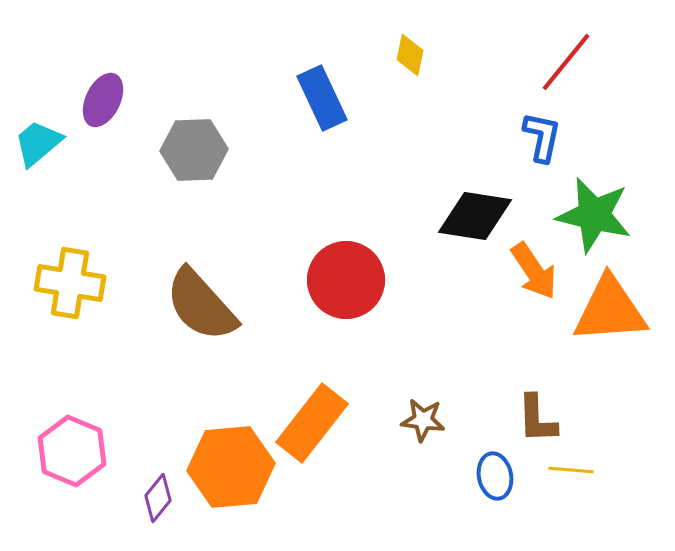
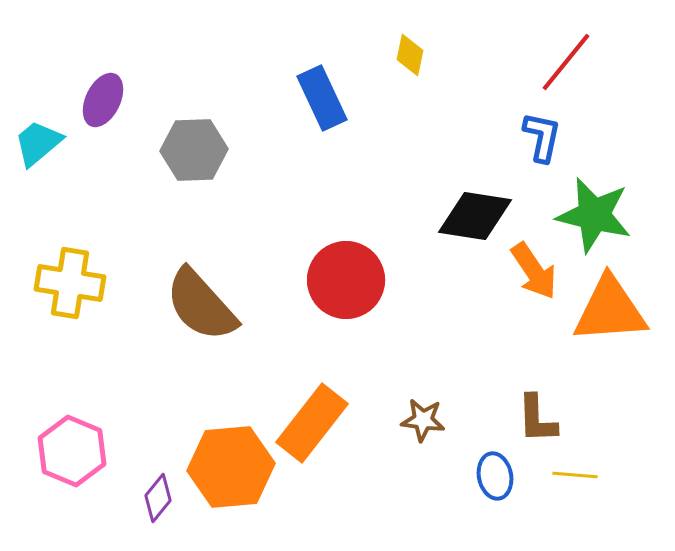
yellow line: moved 4 px right, 5 px down
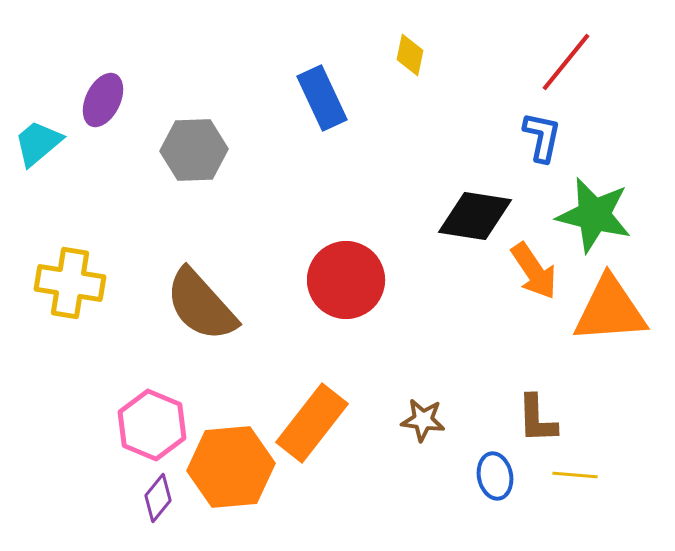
pink hexagon: moved 80 px right, 26 px up
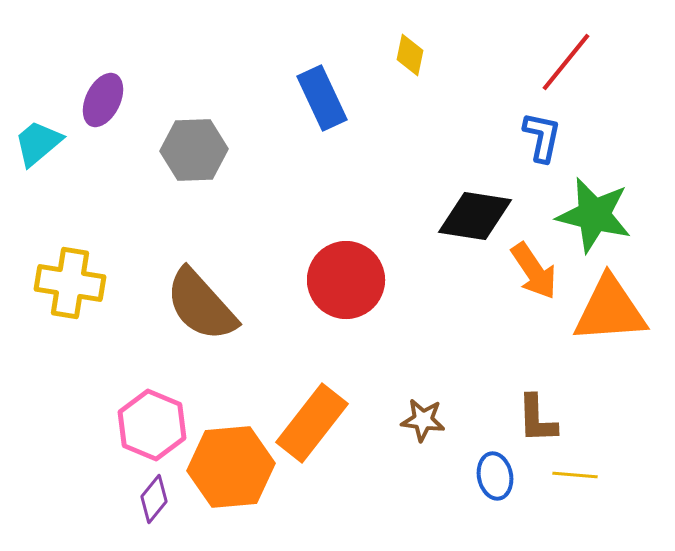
purple diamond: moved 4 px left, 1 px down
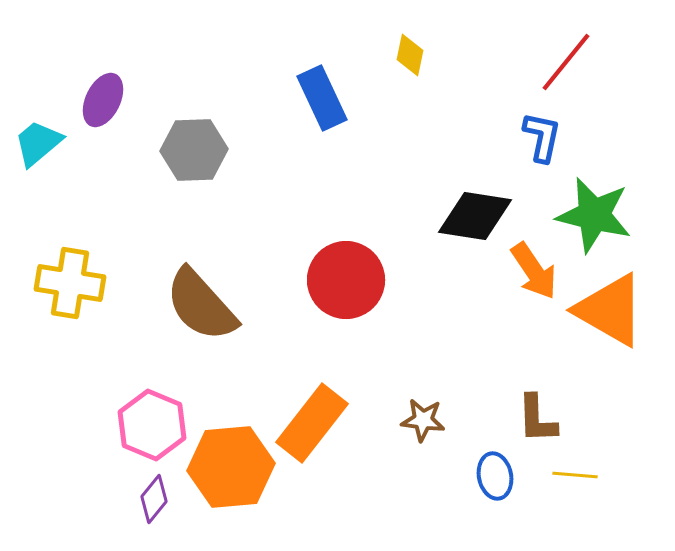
orange triangle: rotated 34 degrees clockwise
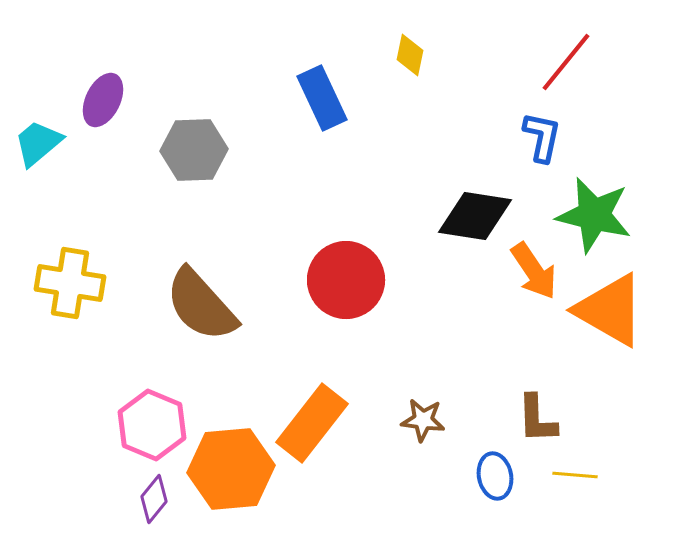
orange hexagon: moved 2 px down
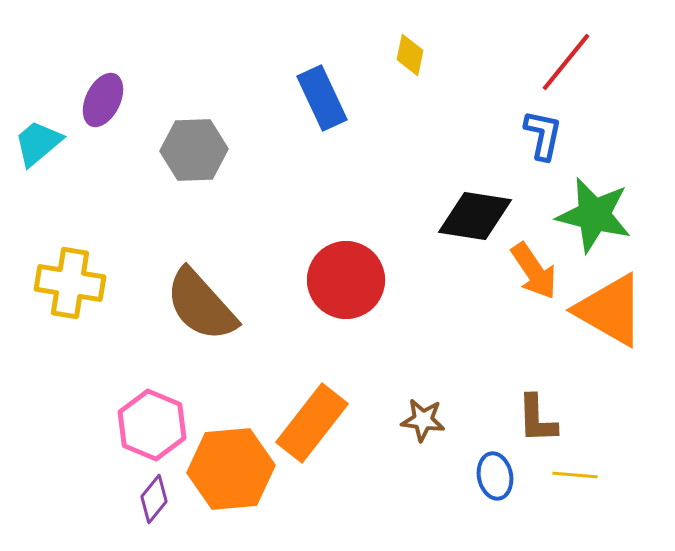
blue L-shape: moved 1 px right, 2 px up
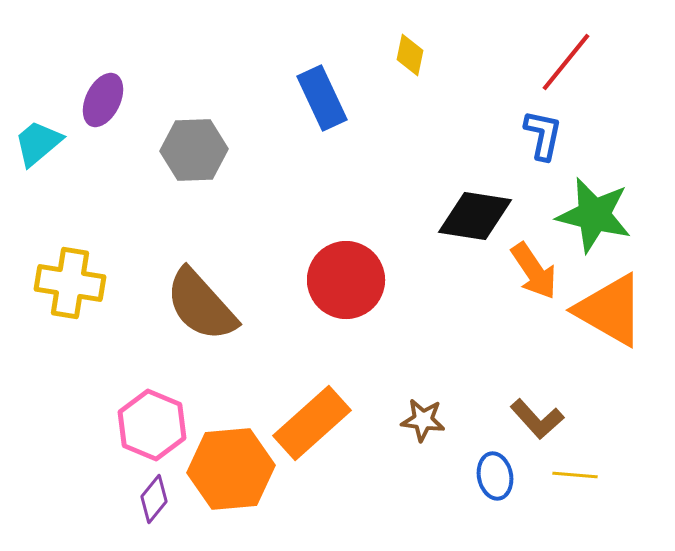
brown L-shape: rotated 40 degrees counterclockwise
orange rectangle: rotated 10 degrees clockwise
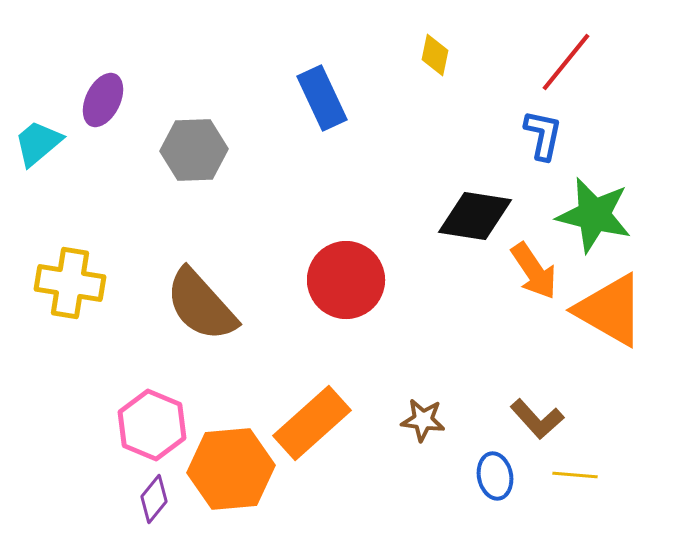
yellow diamond: moved 25 px right
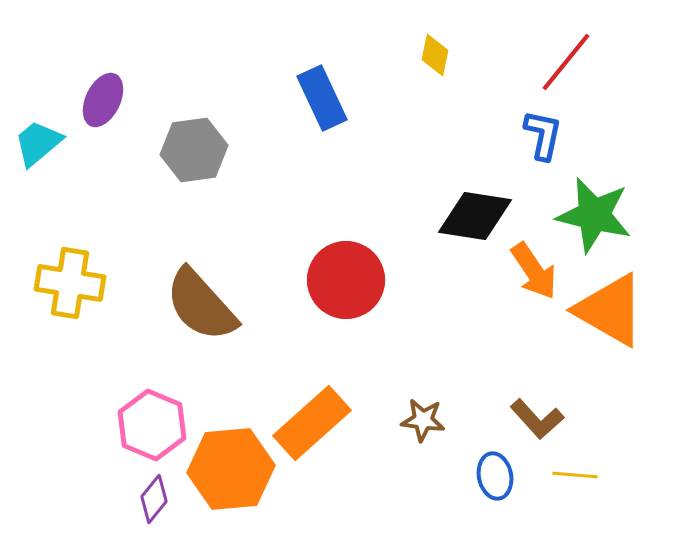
gray hexagon: rotated 6 degrees counterclockwise
